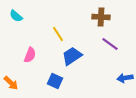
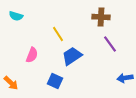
cyan semicircle: rotated 24 degrees counterclockwise
purple line: rotated 18 degrees clockwise
pink semicircle: moved 2 px right
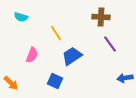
cyan semicircle: moved 5 px right, 1 px down
yellow line: moved 2 px left, 1 px up
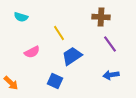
yellow line: moved 3 px right
pink semicircle: moved 3 px up; rotated 42 degrees clockwise
blue arrow: moved 14 px left, 3 px up
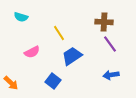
brown cross: moved 3 px right, 5 px down
blue square: moved 2 px left; rotated 14 degrees clockwise
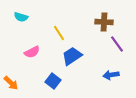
purple line: moved 7 px right
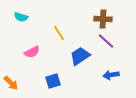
brown cross: moved 1 px left, 3 px up
purple line: moved 11 px left, 3 px up; rotated 12 degrees counterclockwise
blue trapezoid: moved 8 px right
blue square: rotated 35 degrees clockwise
